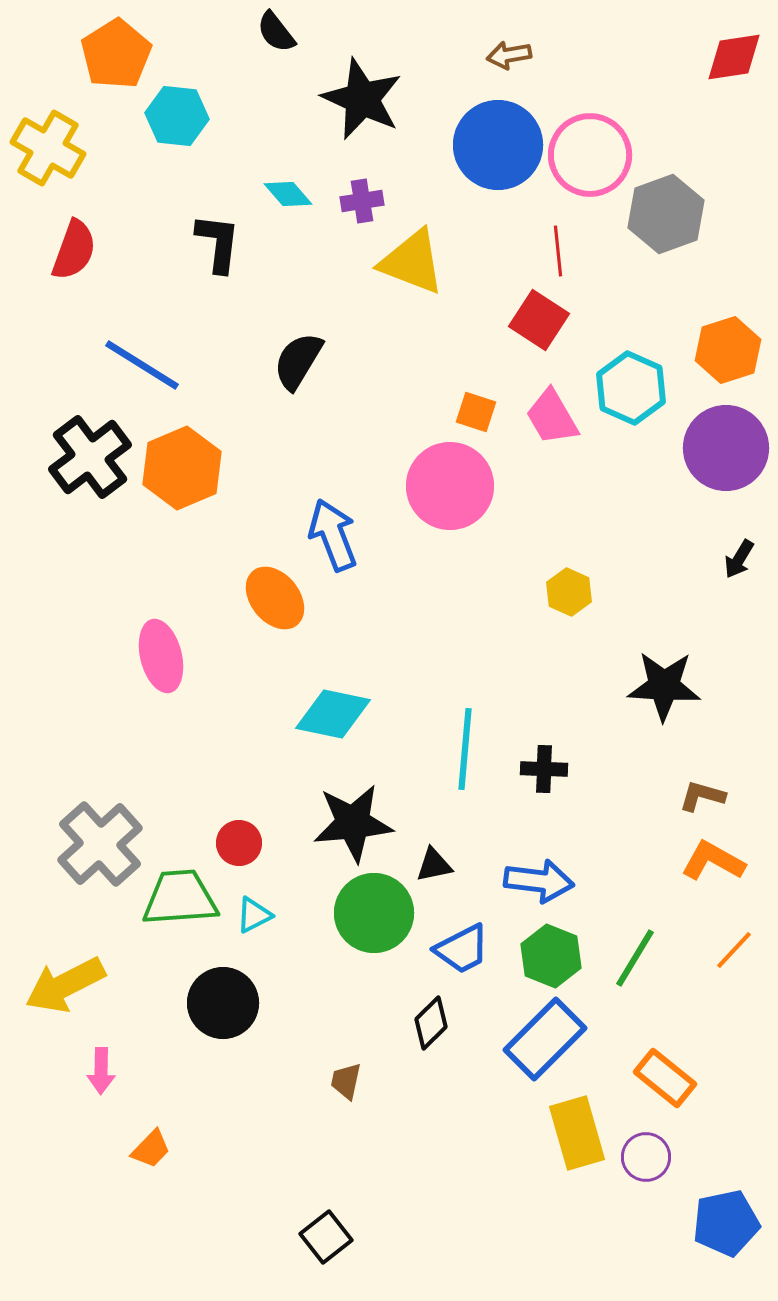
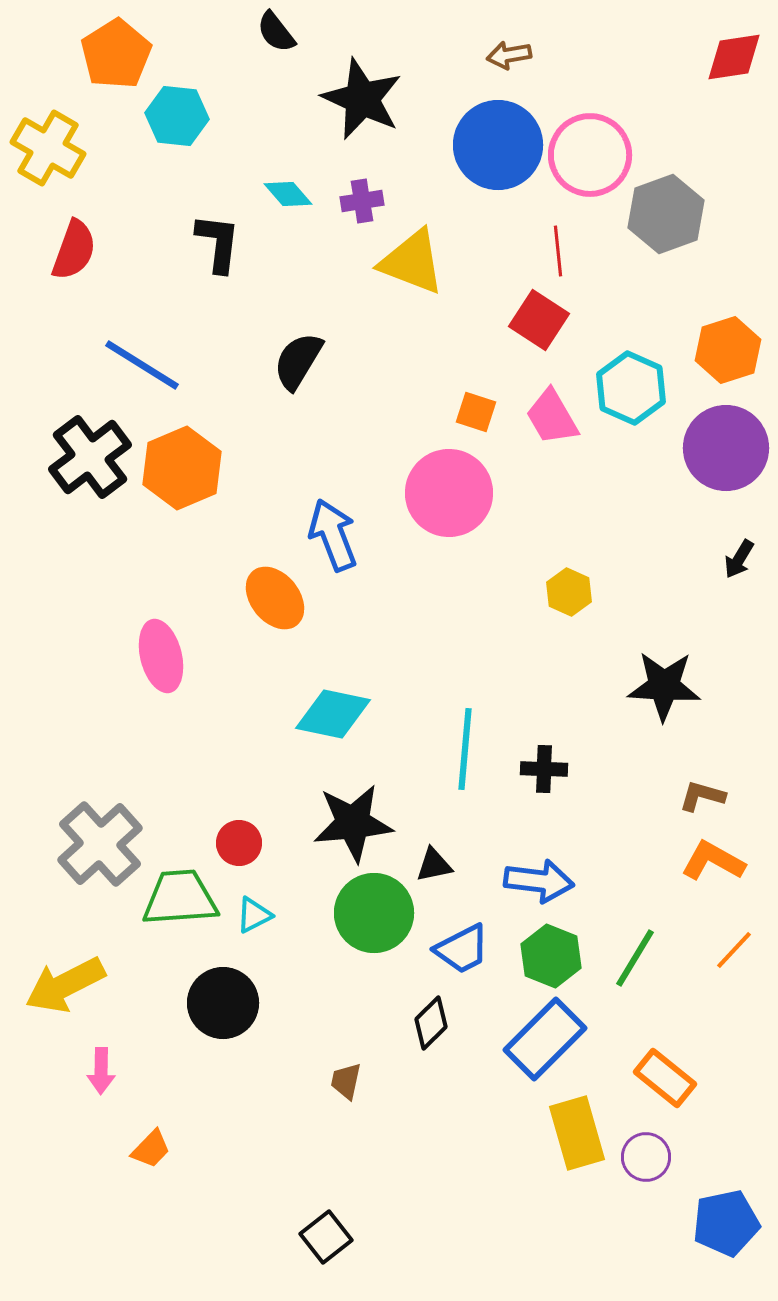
pink circle at (450, 486): moved 1 px left, 7 px down
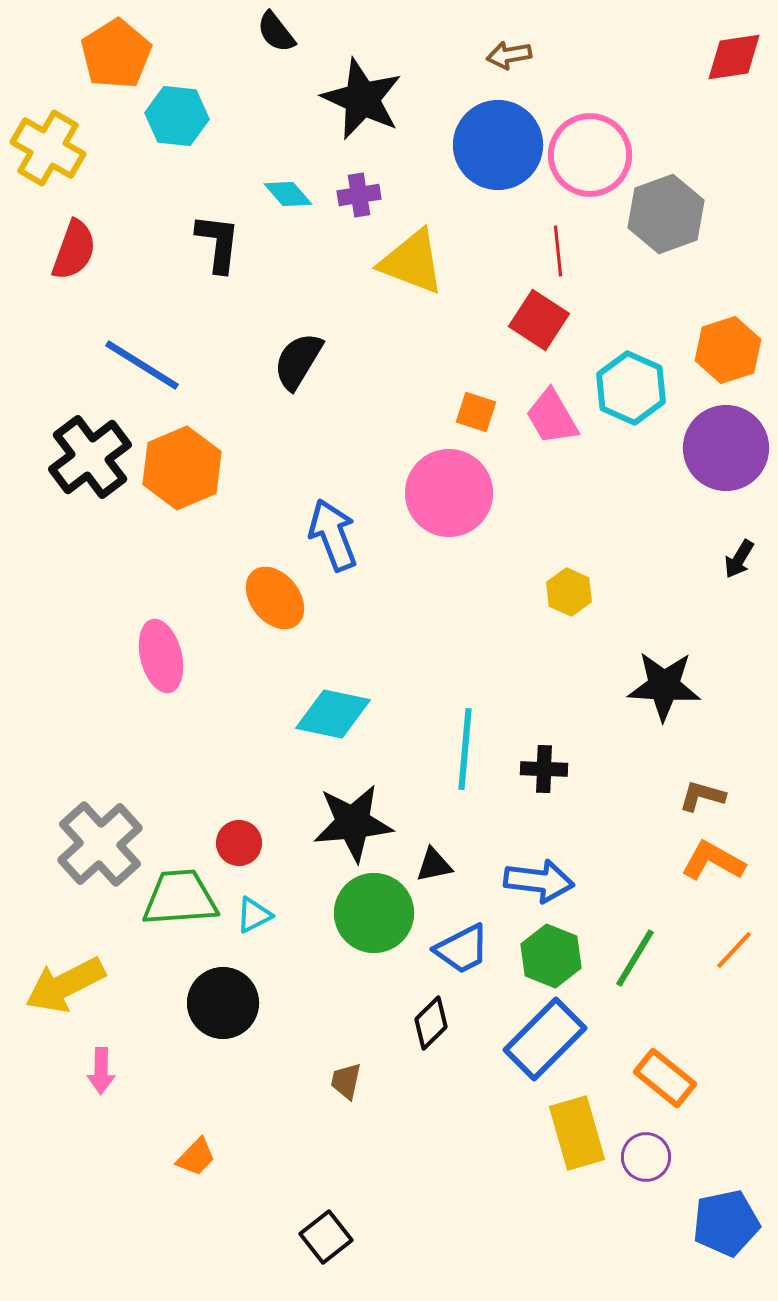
purple cross at (362, 201): moved 3 px left, 6 px up
orange trapezoid at (151, 1149): moved 45 px right, 8 px down
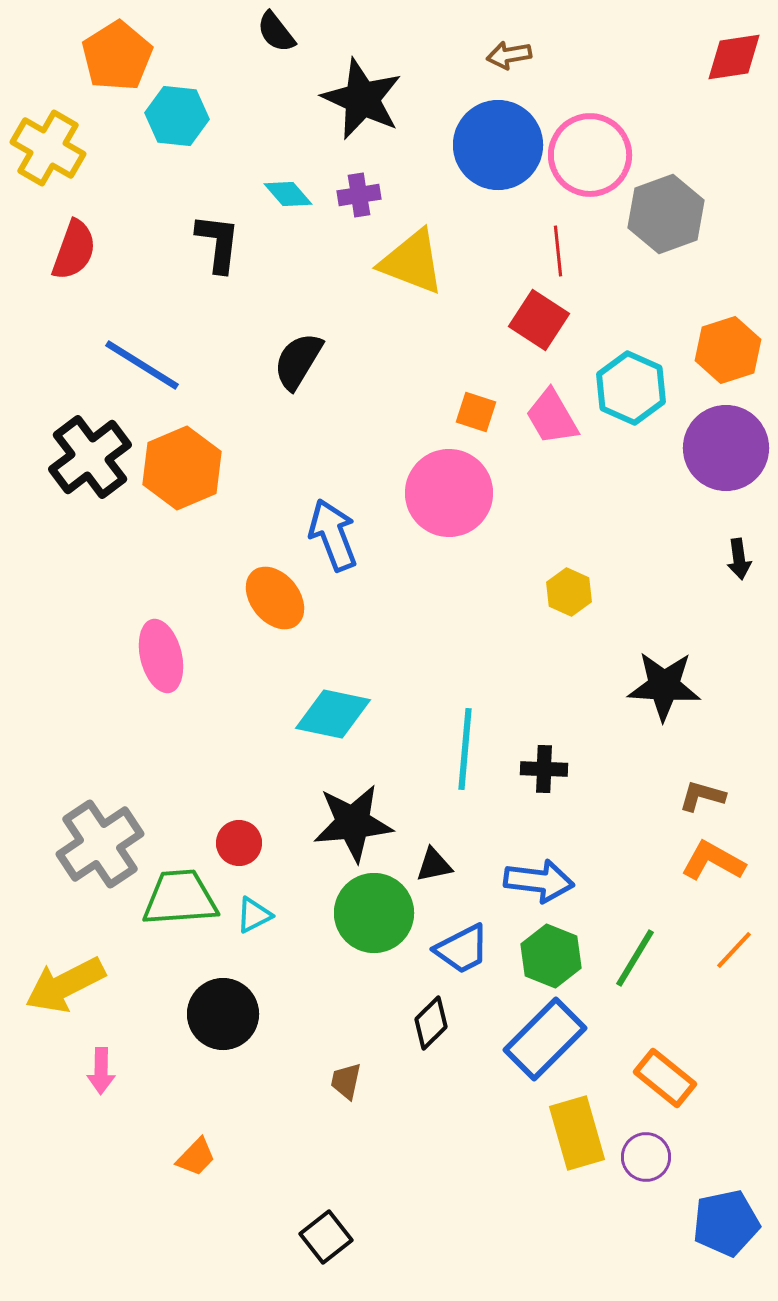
orange pentagon at (116, 54): moved 1 px right, 2 px down
black arrow at (739, 559): rotated 39 degrees counterclockwise
gray cross at (100, 844): rotated 8 degrees clockwise
black circle at (223, 1003): moved 11 px down
